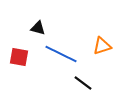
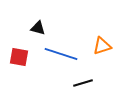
blue line: rotated 8 degrees counterclockwise
black line: rotated 54 degrees counterclockwise
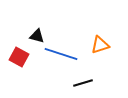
black triangle: moved 1 px left, 8 px down
orange triangle: moved 2 px left, 1 px up
red square: rotated 18 degrees clockwise
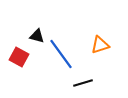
blue line: rotated 36 degrees clockwise
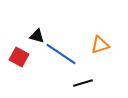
blue line: rotated 20 degrees counterclockwise
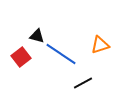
red square: moved 2 px right; rotated 24 degrees clockwise
black line: rotated 12 degrees counterclockwise
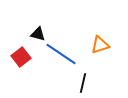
black triangle: moved 1 px right, 2 px up
black line: rotated 48 degrees counterclockwise
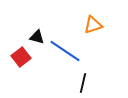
black triangle: moved 1 px left, 3 px down
orange triangle: moved 7 px left, 20 px up
blue line: moved 4 px right, 3 px up
